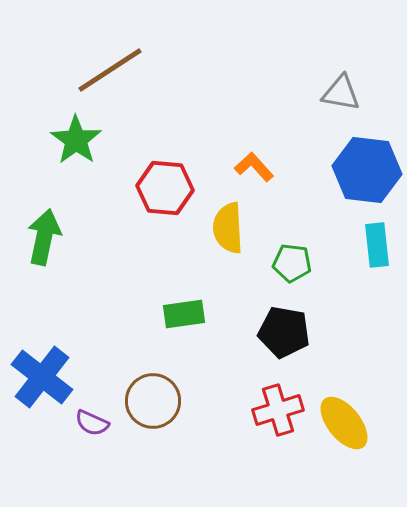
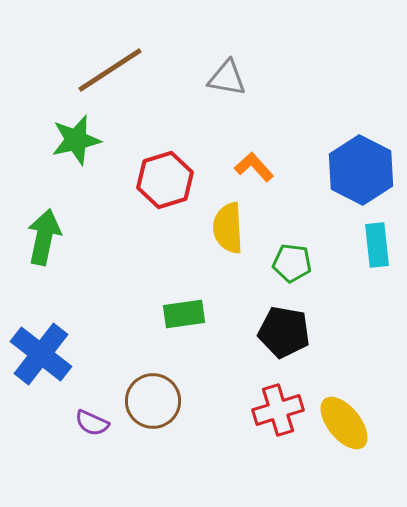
gray triangle: moved 114 px left, 15 px up
green star: rotated 24 degrees clockwise
blue hexagon: moved 6 px left; rotated 20 degrees clockwise
red hexagon: moved 8 px up; rotated 22 degrees counterclockwise
blue cross: moved 1 px left, 23 px up
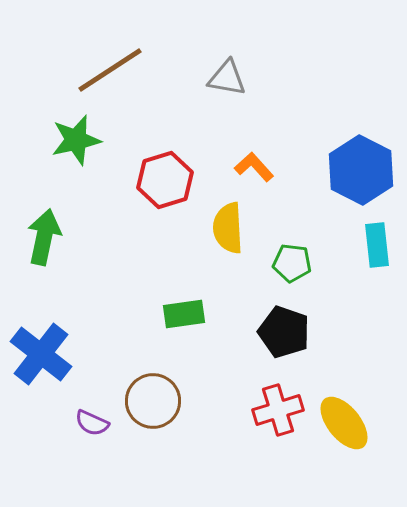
black pentagon: rotated 9 degrees clockwise
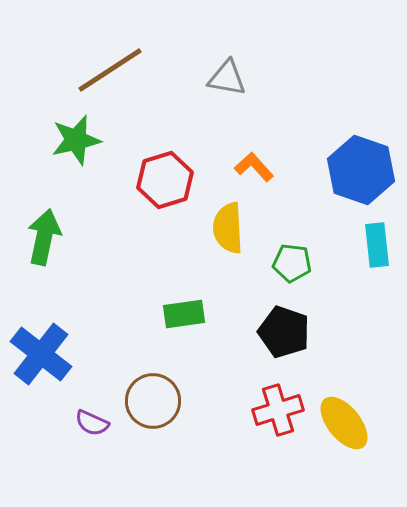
blue hexagon: rotated 8 degrees counterclockwise
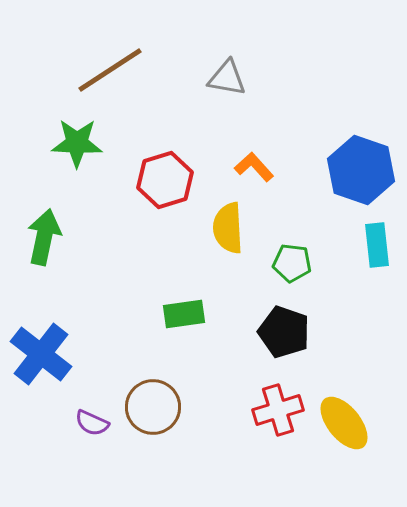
green star: moved 1 px right, 3 px down; rotated 15 degrees clockwise
brown circle: moved 6 px down
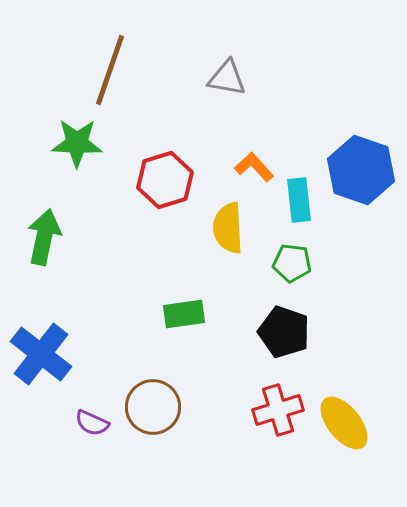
brown line: rotated 38 degrees counterclockwise
cyan rectangle: moved 78 px left, 45 px up
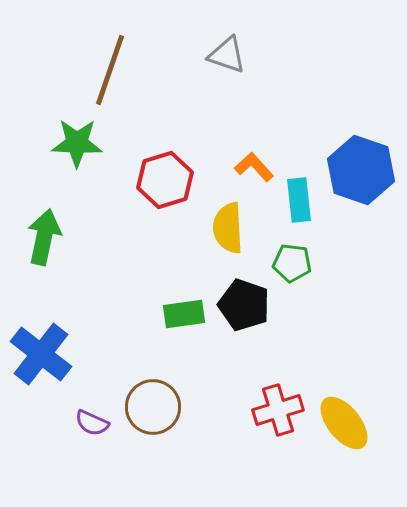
gray triangle: moved 23 px up; rotated 9 degrees clockwise
black pentagon: moved 40 px left, 27 px up
